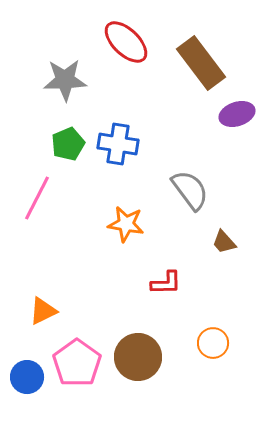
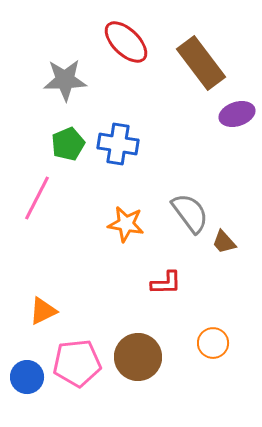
gray semicircle: moved 23 px down
pink pentagon: rotated 30 degrees clockwise
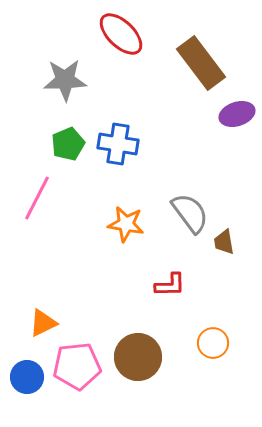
red ellipse: moved 5 px left, 8 px up
brown trapezoid: rotated 32 degrees clockwise
red L-shape: moved 4 px right, 2 px down
orange triangle: moved 12 px down
pink pentagon: moved 3 px down
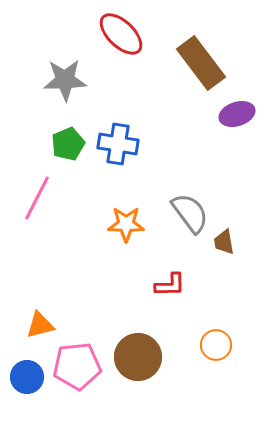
orange star: rotated 9 degrees counterclockwise
orange triangle: moved 3 px left, 2 px down; rotated 12 degrees clockwise
orange circle: moved 3 px right, 2 px down
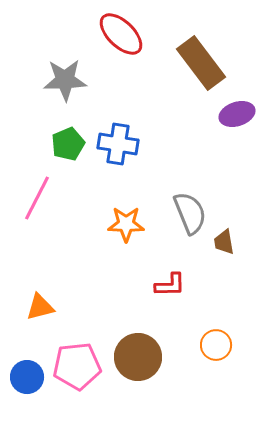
gray semicircle: rotated 15 degrees clockwise
orange triangle: moved 18 px up
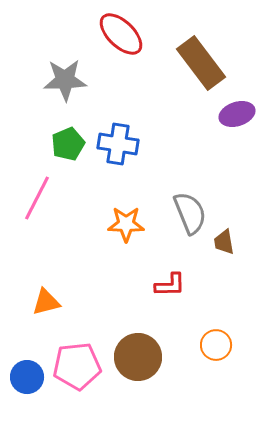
orange triangle: moved 6 px right, 5 px up
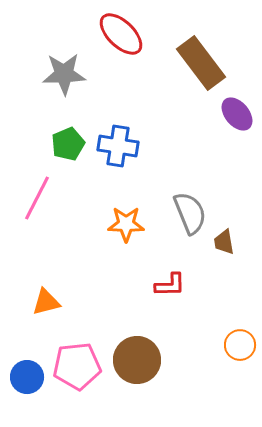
gray star: moved 1 px left, 6 px up
purple ellipse: rotated 68 degrees clockwise
blue cross: moved 2 px down
orange circle: moved 24 px right
brown circle: moved 1 px left, 3 px down
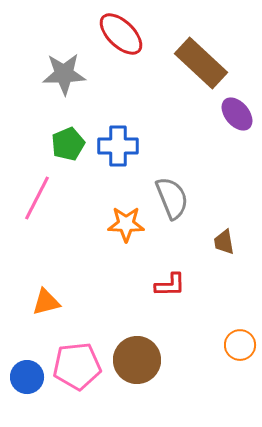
brown rectangle: rotated 10 degrees counterclockwise
blue cross: rotated 9 degrees counterclockwise
gray semicircle: moved 18 px left, 15 px up
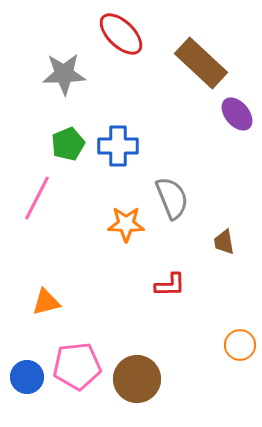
brown circle: moved 19 px down
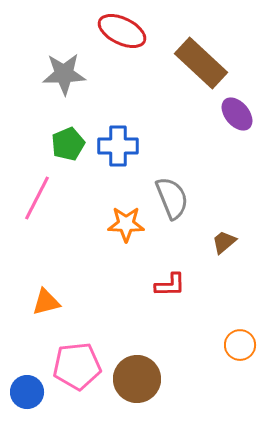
red ellipse: moved 1 px right, 3 px up; rotated 18 degrees counterclockwise
brown trapezoid: rotated 60 degrees clockwise
blue circle: moved 15 px down
